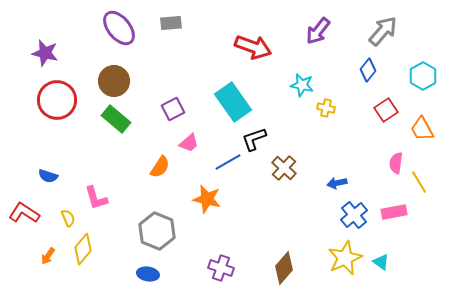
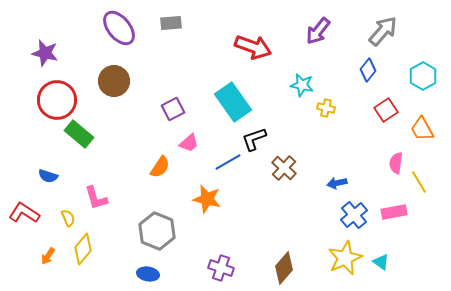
green rectangle: moved 37 px left, 15 px down
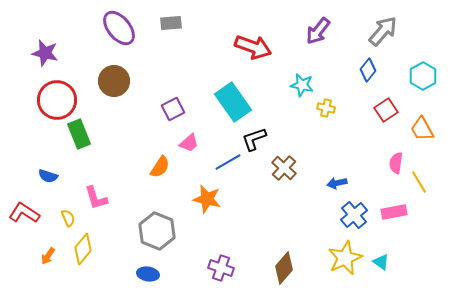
green rectangle: rotated 28 degrees clockwise
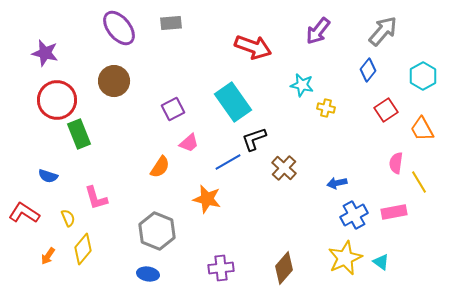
blue cross: rotated 12 degrees clockwise
purple cross: rotated 25 degrees counterclockwise
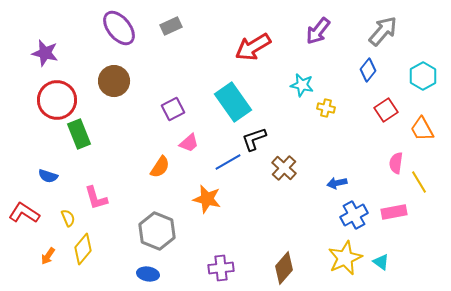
gray rectangle: moved 3 px down; rotated 20 degrees counterclockwise
red arrow: rotated 129 degrees clockwise
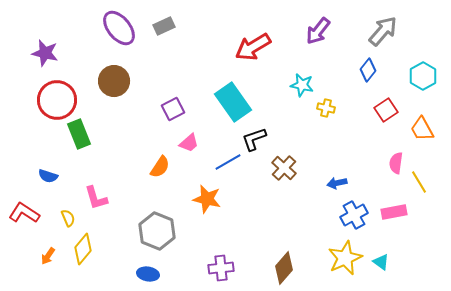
gray rectangle: moved 7 px left
